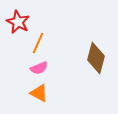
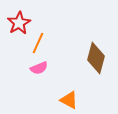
red star: moved 1 px right, 1 px down; rotated 15 degrees clockwise
orange triangle: moved 30 px right, 7 px down
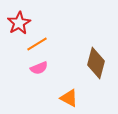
orange line: moved 1 px left, 1 px down; rotated 35 degrees clockwise
brown diamond: moved 5 px down
orange triangle: moved 2 px up
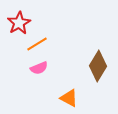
brown diamond: moved 2 px right, 3 px down; rotated 16 degrees clockwise
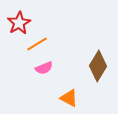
pink semicircle: moved 5 px right
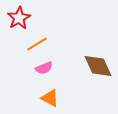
red star: moved 5 px up
brown diamond: rotated 56 degrees counterclockwise
orange triangle: moved 19 px left
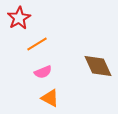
pink semicircle: moved 1 px left, 4 px down
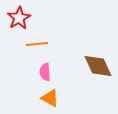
orange line: rotated 25 degrees clockwise
pink semicircle: moved 2 px right; rotated 108 degrees clockwise
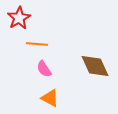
orange line: rotated 10 degrees clockwise
brown diamond: moved 3 px left
pink semicircle: moved 1 px left, 3 px up; rotated 30 degrees counterclockwise
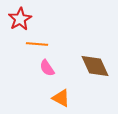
red star: moved 1 px right, 1 px down
pink semicircle: moved 3 px right, 1 px up
orange triangle: moved 11 px right
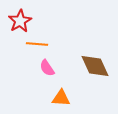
red star: moved 2 px down
orange triangle: rotated 24 degrees counterclockwise
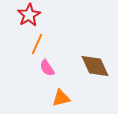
red star: moved 9 px right, 6 px up
orange line: rotated 70 degrees counterclockwise
orange triangle: rotated 18 degrees counterclockwise
